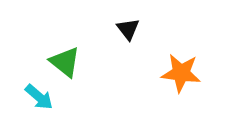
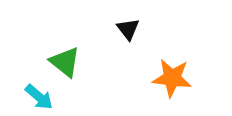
orange star: moved 9 px left, 5 px down
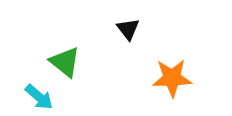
orange star: rotated 9 degrees counterclockwise
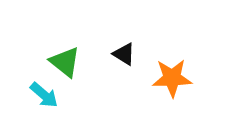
black triangle: moved 4 px left, 25 px down; rotated 20 degrees counterclockwise
cyan arrow: moved 5 px right, 2 px up
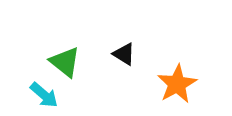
orange star: moved 5 px right, 6 px down; rotated 27 degrees counterclockwise
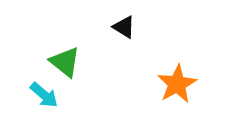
black triangle: moved 27 px up
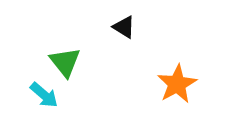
green triangle: rotated 12 degrees clockwise
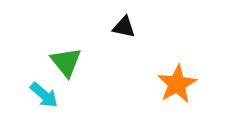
black triangle: rotated 20 degrees counterclockwise
green triangle: moved 1 px right
